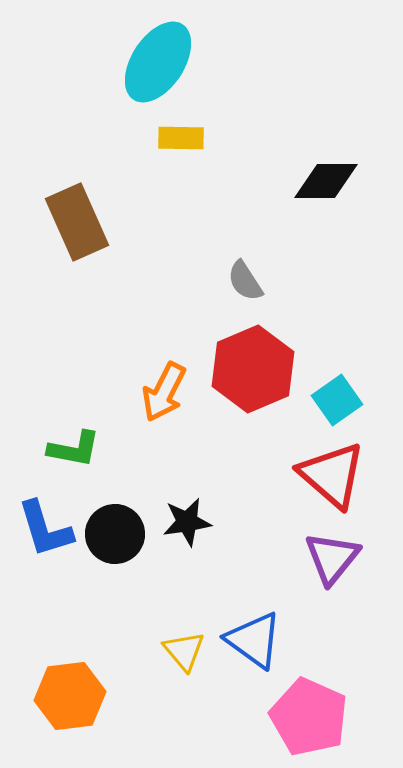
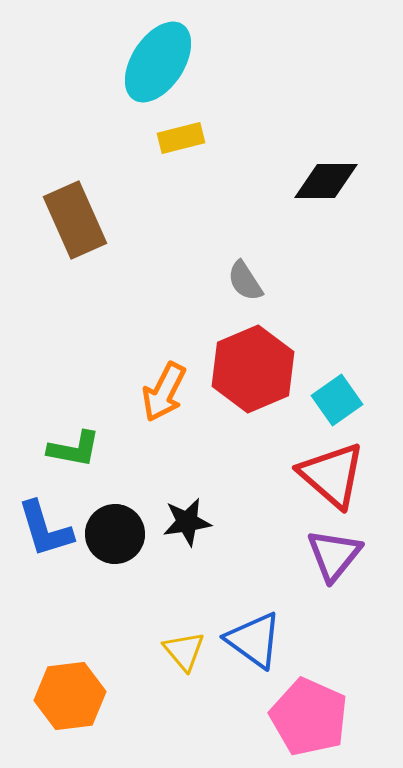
yellow rectangle: rotated 15 degrees counterclockwise
brown rectangle: moved 2 px left, 2 px up
purple triangle: moved 2 px right, 3 px up
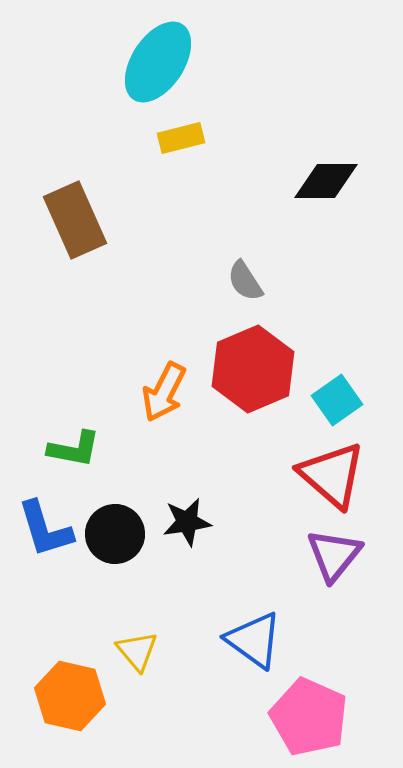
yellow triangle: moved 47 px left
orange hexagon: rotated 20 degrees clockwise
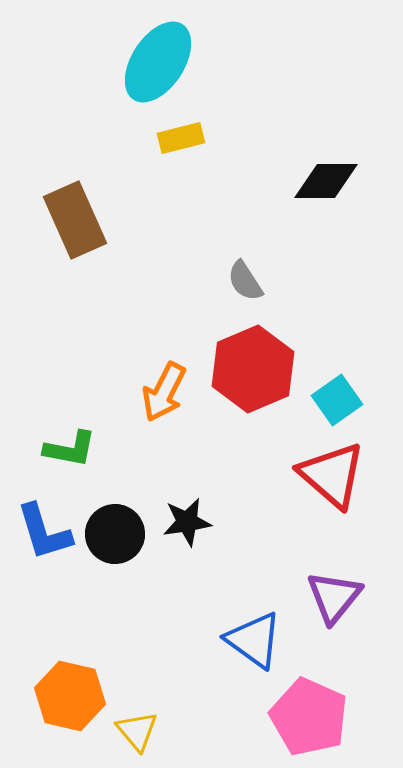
green L-shape: moved 4 px left
blue L-shape: moved 1 px left, 3 px down
purple triangle: moved 42 px down
yellow triangle: moved 80 px down
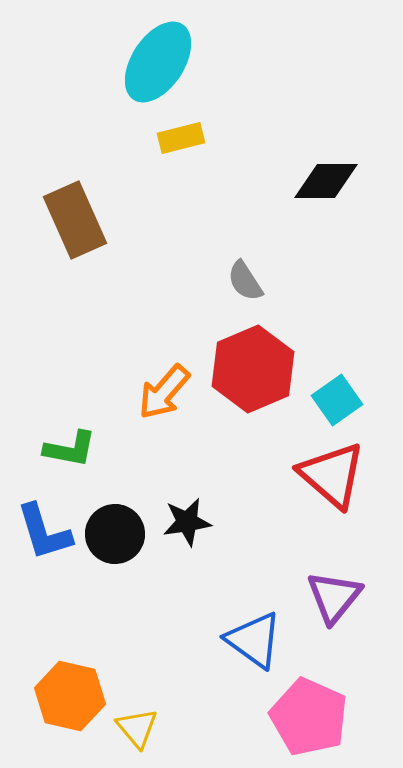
orange arrow: rotated 14 degrees clockwise
yellow triangle: moved 3 px up
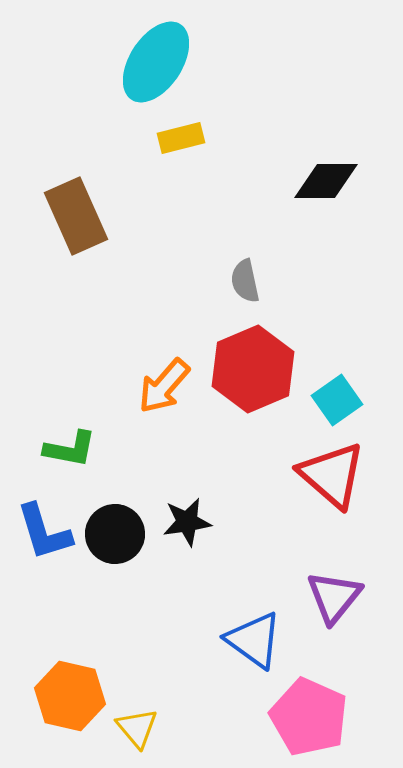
cyan ellipse: moved 2 px left
brown rectangle: moved 1 px right, 4 px up
gray semicircle: rotated 21 degrees clockwise
orange arrow: moved 6 px up
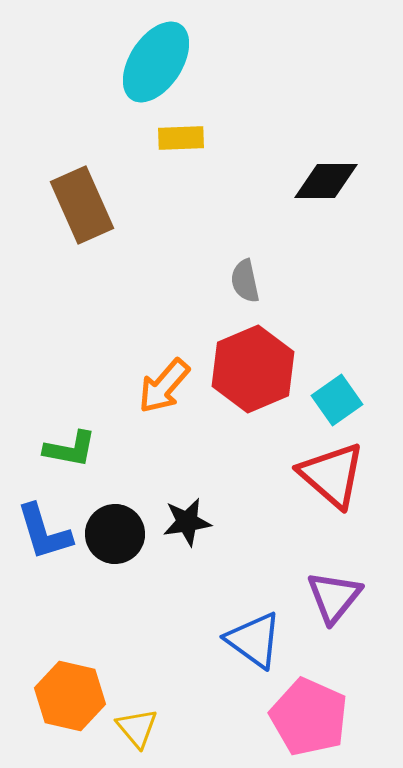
yellow rectangle: rotated 12 degrees clockwise
brown rectangle: moved 6 px right, 11 px up
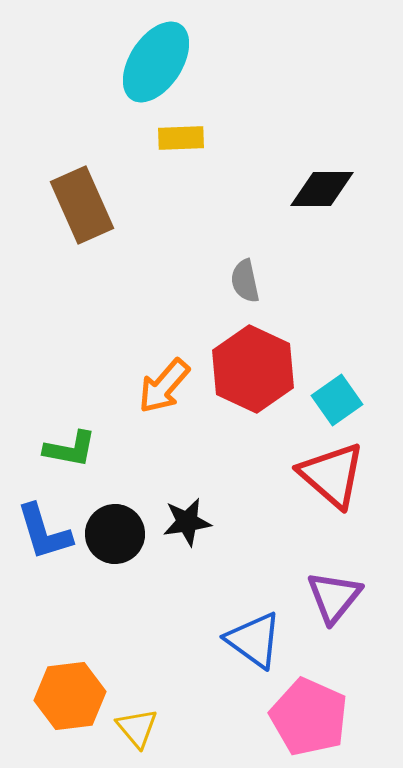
black diamond: moved 4 px left, 8 px down
red hexagon: rotated 12 degrees counterclockwise
orange hexagon: rotated 20 degrees counterclockwise
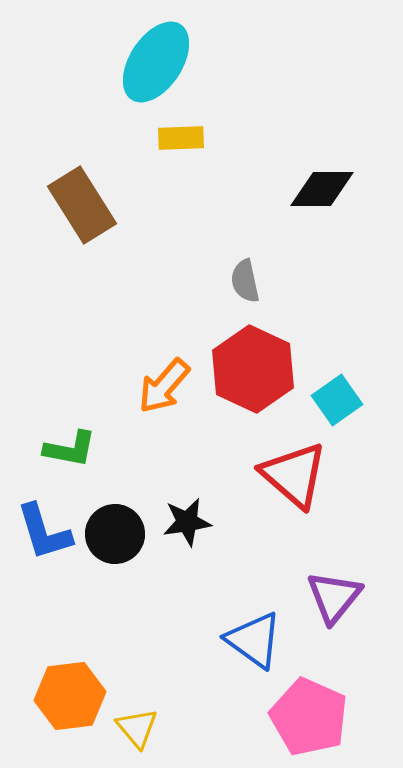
brown rectangle: rotated 8 degrees counterclockwise
red triangle: moved 38 px left
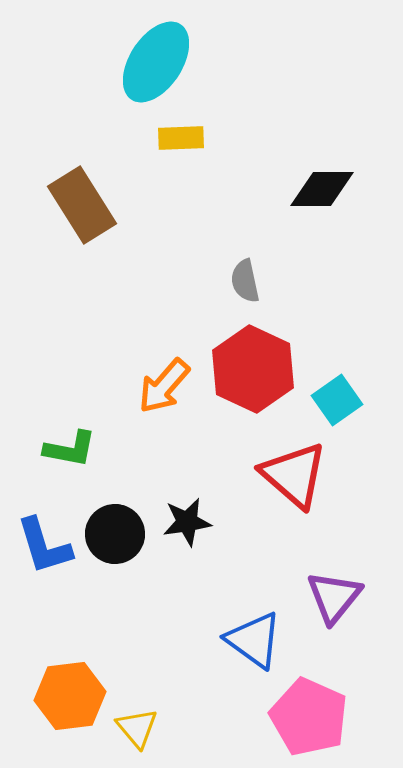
blue L-shape: moved 14 px down
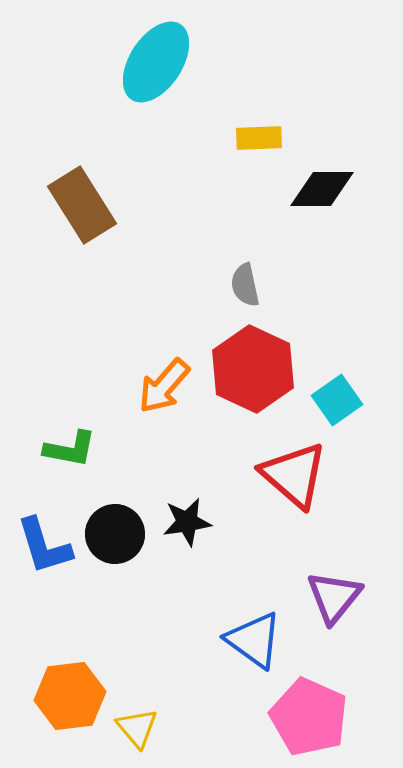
yellow rectangle: moved 78 px right
gray semicircle: moved 4 px down
